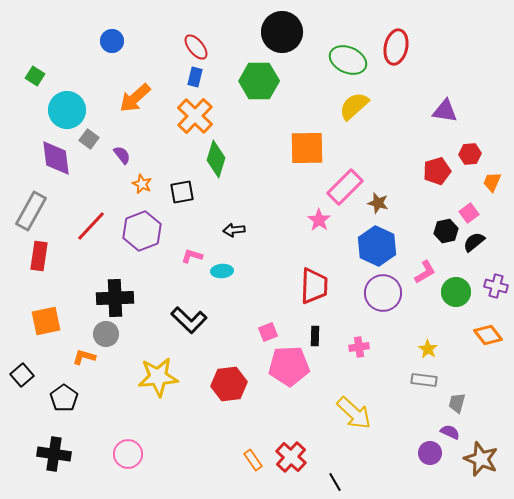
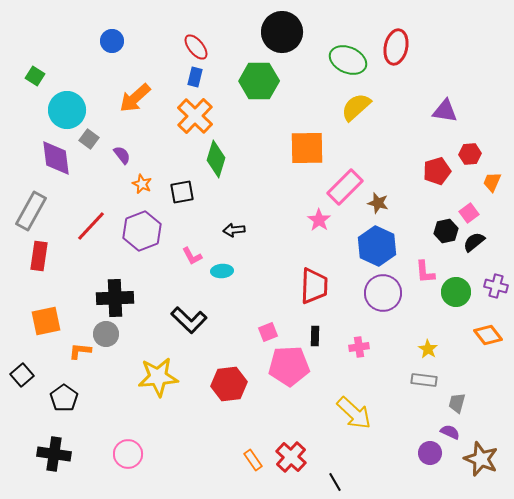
yellow semicircle at (354, 106): moved 2 px right, 1 px down
pink L-shape at (192, 256): rotated 135 degrees counterclockwise
pink L-shape at (425, 272): rotated 115 degrees clockwise
orange L-shape at (84, 357): moved 4 px left, 6 px up; rotated 10 degrees counterclockwise
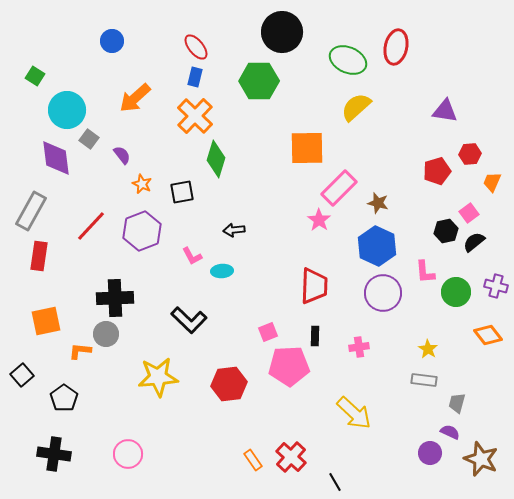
pink rectangle at (345, 187): moved 6 px left, 1 px down
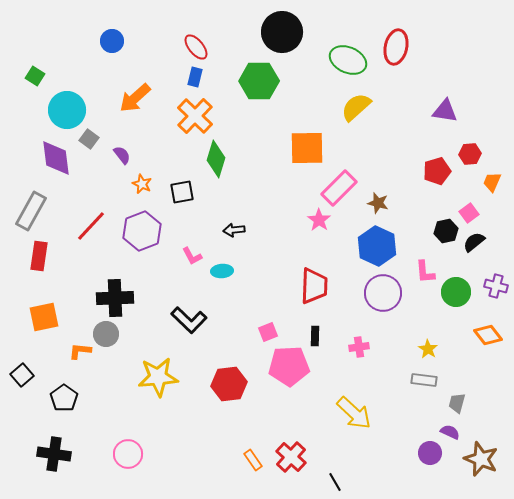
orange square at (46, 321): moved 2 px left, 4 px up
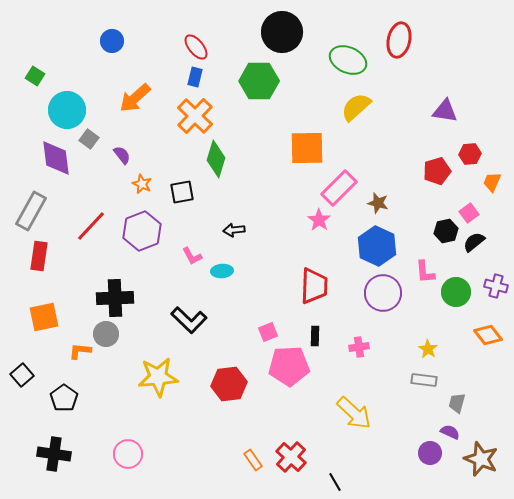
red ellipse at (396, 47): moved 3 px right, 7 px up
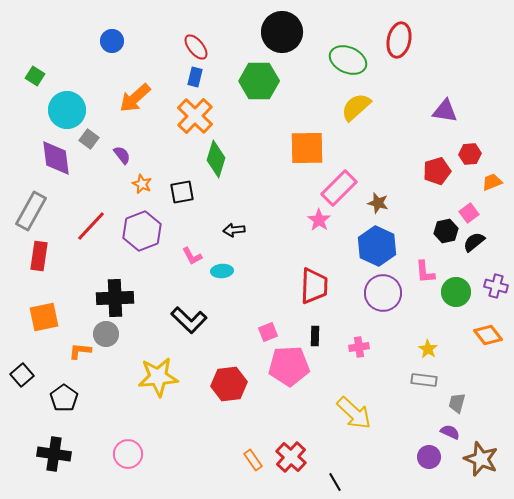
orange trapezoid at (492, 182): rotated 45 degrees clockwise
purple circle at (430, 453): moved 1 px left, 4 px down
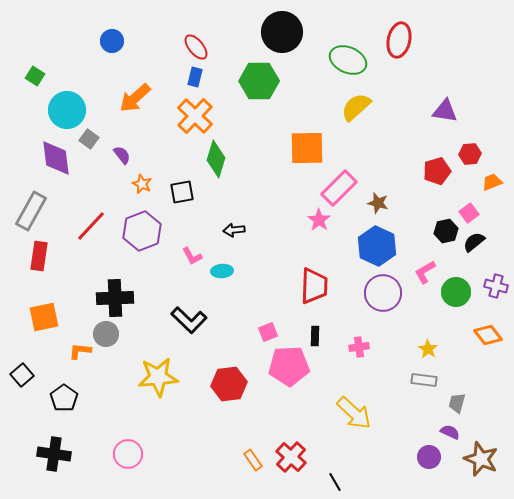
pink L-shape at (425, 272): rotated 65 degrees clockwise
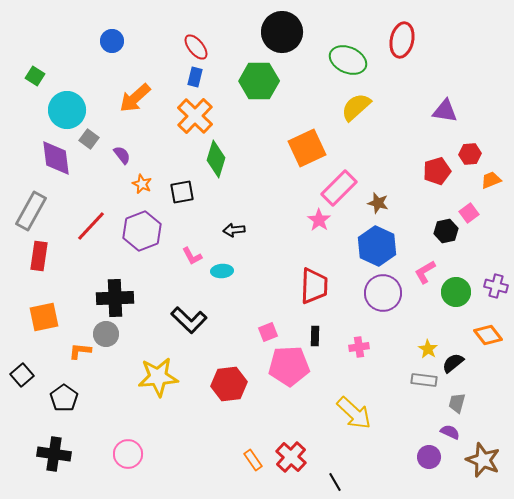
red ellipse at (399, 40): moved 3 px right
orange square at (307, 148): rotated 24 degrees counterclockwise
orange trapezoid at (492, 182): moved 1 px left, 2 px up
black semicircle at (474, 242): moved 21 px left, 121 px down
brown star at (481, 459): moved 2 px right, 1 px down
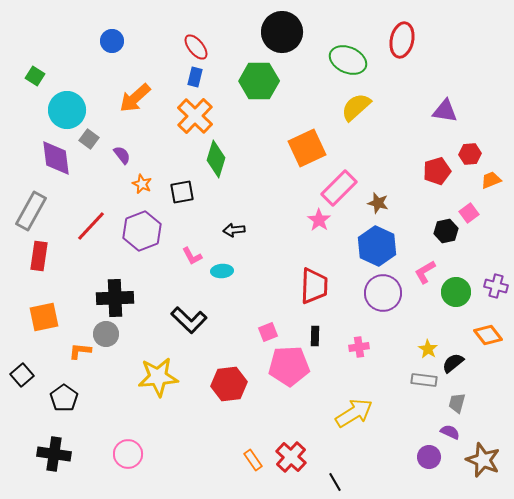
yellow arrow at (354, 413): rotated 75 degrees counterclockwise
